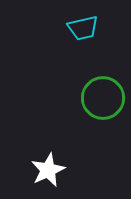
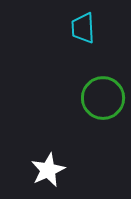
cyan trapezoid: rotated 100 degrees clockwise
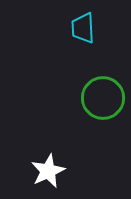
white star: moved 1 px down
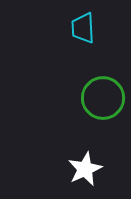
white star: moved 37 px right, 2 px up
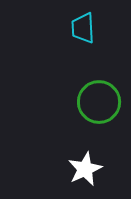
green circle: moved 4 px left, 4 px down
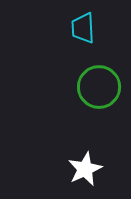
green circle: moved 15 px up
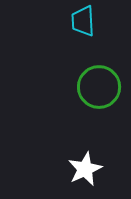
cyan trapezoid: moved 7 px up
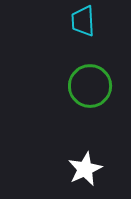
green circle: moved 9 px left, 1 px up
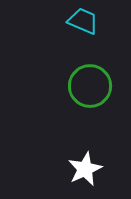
cyan trapezoid: rotated 116 degrees clockwise
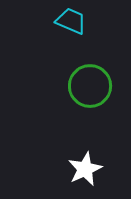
cyan trapezoid: moved 12 px left
